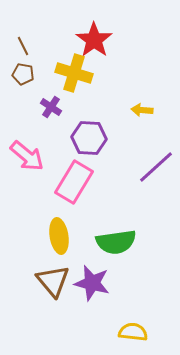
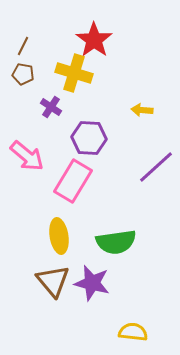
brown line: rotated 54 degrees clockwise
pink rectangle: moved 1 px left, 1 px up
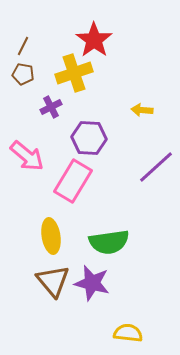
yellow cross: rotated 36 degrees counterclockwise
purple cross: rotated 30 degrees clockwise
yellow ellipse: moved 8 px left
green semicircle: moved 7 px left
yellow semicircle: moved 5 px left, 1 px down
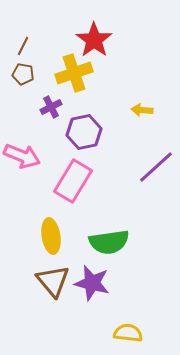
purple hexagon: moved 5 px left, 6 px up; rotated 16 degrees counterclockwise
pink arrow: moved 5 px left; rotated 18 degrees counterclockwise
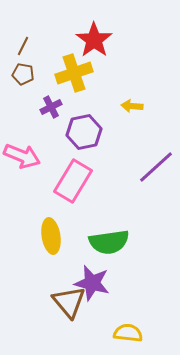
yellow arrow: moved 10 px left, 4 px up
brown triangle: moved 16 px right, 21 px down
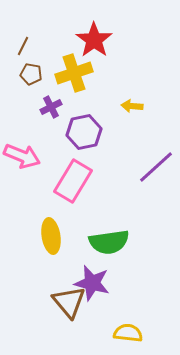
brown pentagon: moved 8 px right
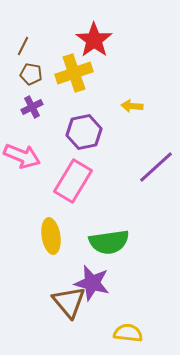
purple cross: moved 19 px left
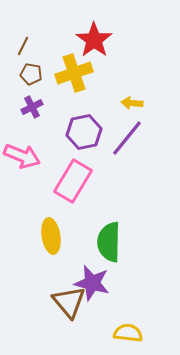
yellow arrow: moved 3 px up
purple line: moved 29 px left, 29 px up; rotated 9 degrees counterclockwise
green semicircle: rotated 99 degrees clockwise
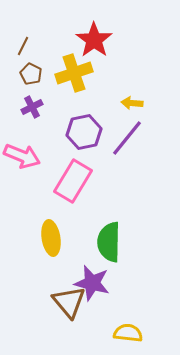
brown pentagon: rotated 15 degrees clockwise
yellow ellipse: moved 2 px down
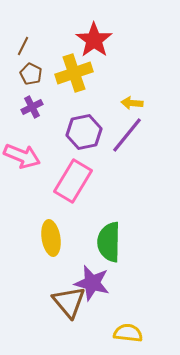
purple line: moved 3 px up
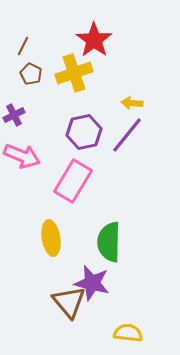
purple cross: moved 18 px left, 8 px down
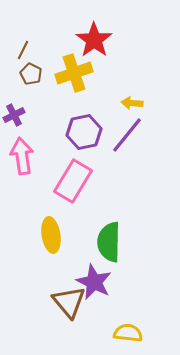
brown line: moved 4 px down
pink arrow: rotated 120 degrees counterclockwise
yellow ellipse: moved 3 px up
purple star: moved 2 px right, 1 px up; rotated 12 degrees clockwise
